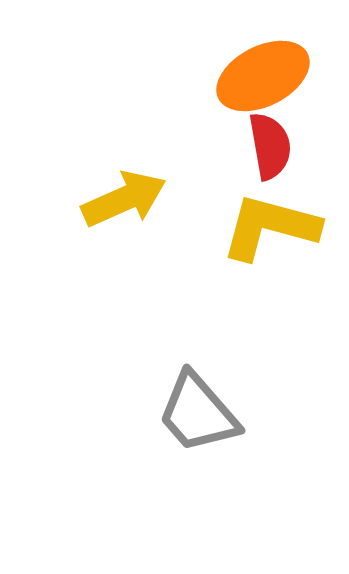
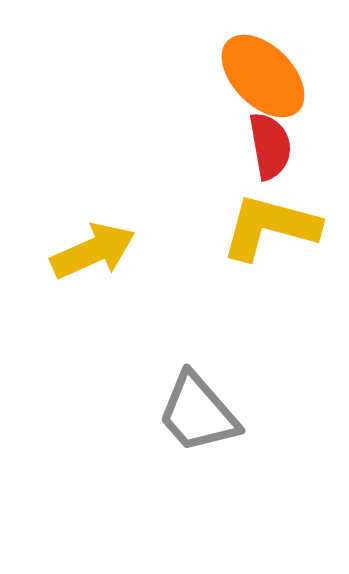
orange ellipse: rotated 72 degrees clockwise
yellow arrow: moved 31 px left, 52 px down
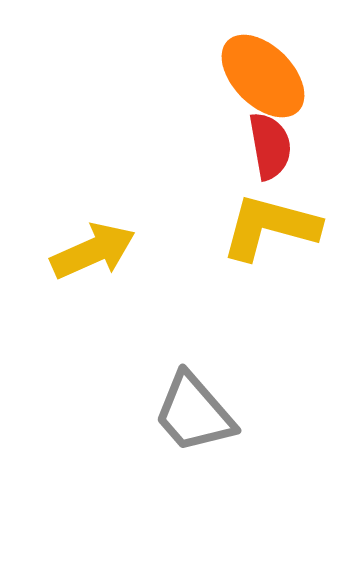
gray trapezoid: moved 4 px left
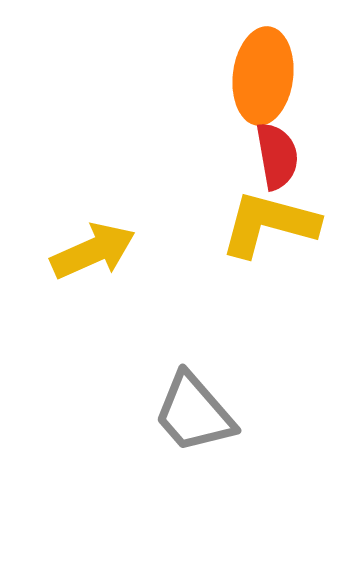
orange ellipse: rotated 52 degrees clockwise
red semicircle: moved 7 px right, 10 px down
yellow L-shape: moved 1 px left, 3 px up
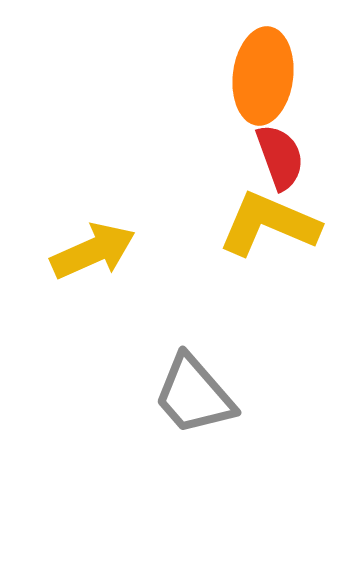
red semicircle: moved 3 px right, 1 px down; rotated 10 degrees counterclockwise
yellow L-shape: rotated 8 degrees clockwise
gray trapezoid: moved 18 px up
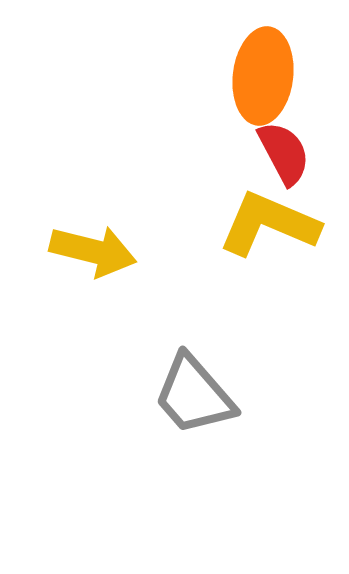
red semicircle: moved 4 px right, 4 px up; rotated 8 degrees counterclockwise
yellow arrow: rotated 38 degrees clockwise
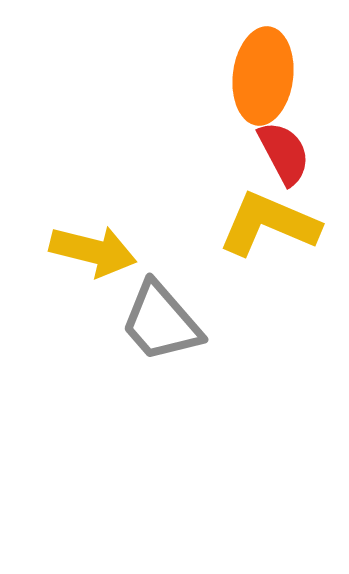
gray trapezoid: moved 33 px left, 73 px up
